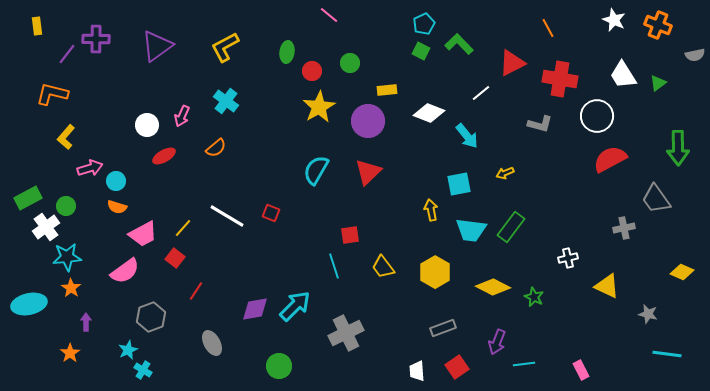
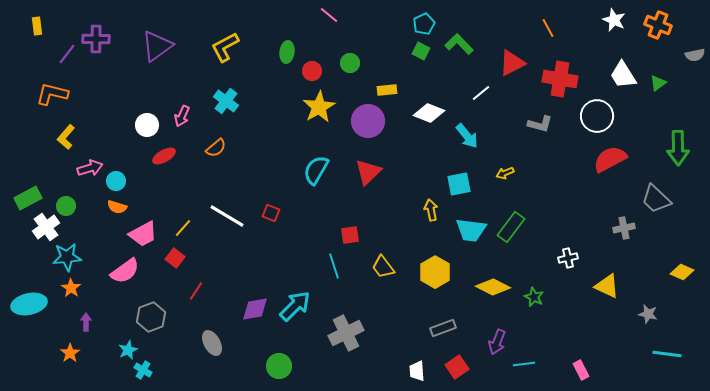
gray trapezoid at (656, 199): rotated 12 degrees counterclockwise
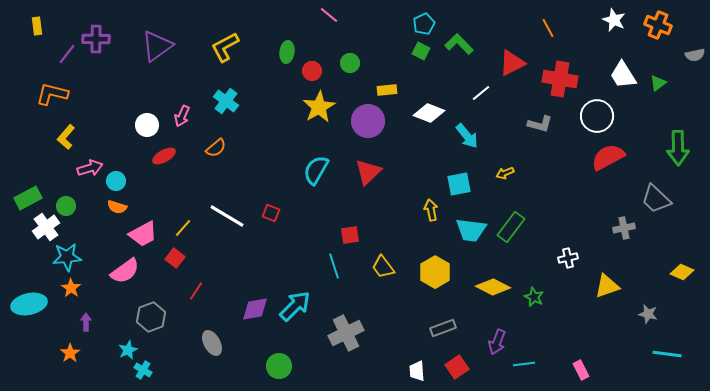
red semicircle at (610, 159): moved 2 px left, 2 px up
yellow triangle at (607, 286): rotated 44 degrees counterclockwise
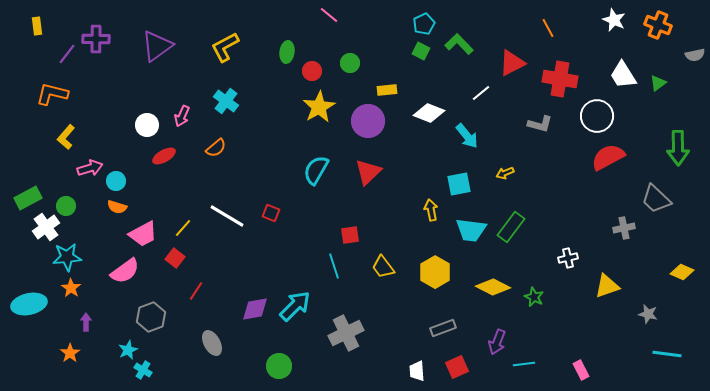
red square at (457, 367): rotated 10 degrees clockwise
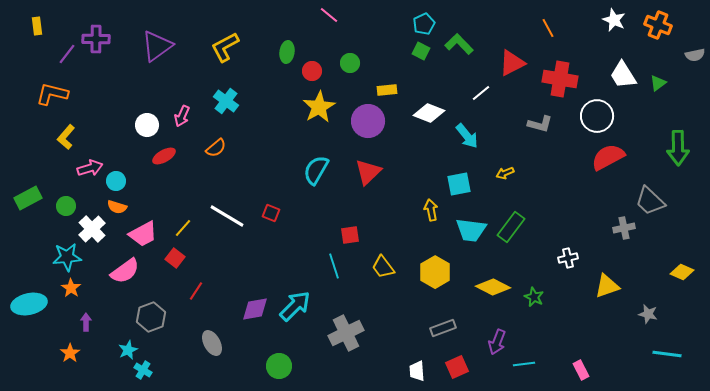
gray trapezoid at (656, 199): moved 6 px left, 2 px down
white cross at (46, 227): moved 46 px right, 2 px down; rotated 8 degrees counterclockwise
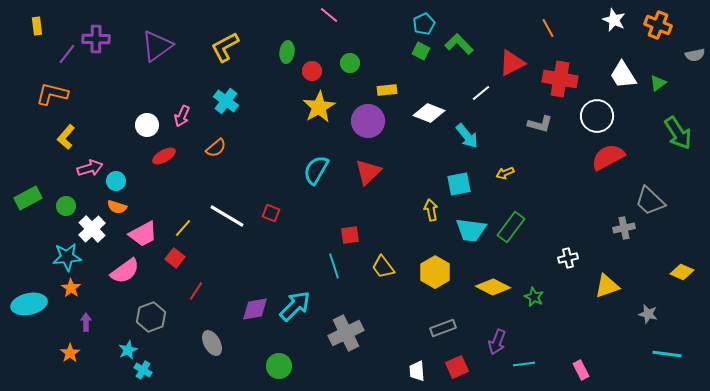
green arrow at (678, 148): moved 15 px up; rotated 32 degrees counterclockwise
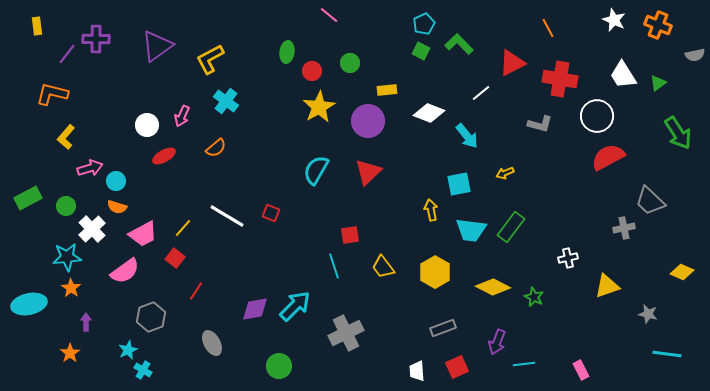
yellow L-shape at (225, 47): moved 15 px left, 12 px down
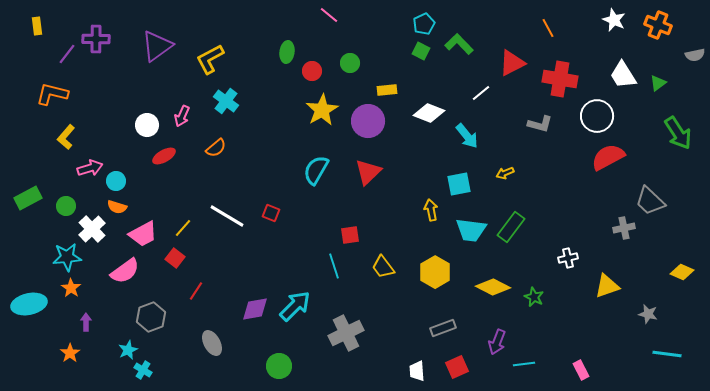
yellow star at (319, 107): moved 3 px right, 3 px down
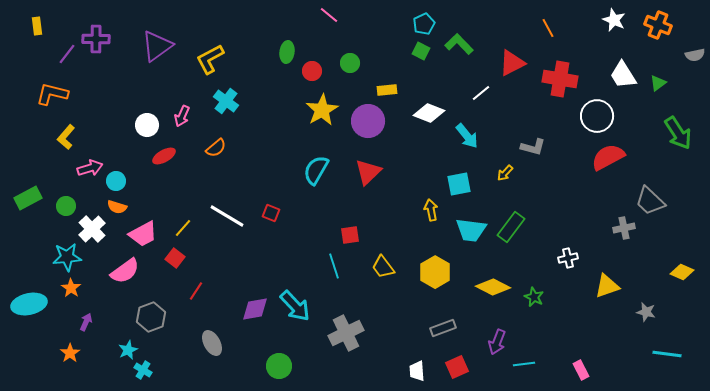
gray L-shape at (540, 124): moved 7 px left, 23 px down
yellow arrow at (505, 173): rotated 24 degrees counterclockwise
cyan arrow at (295, 306): rotated 92 degrees clockwise
gray star at (648, 314): moved 2 px left, 2 px up
purple arrow at (86, 322): rotated 24 degrees clockwise
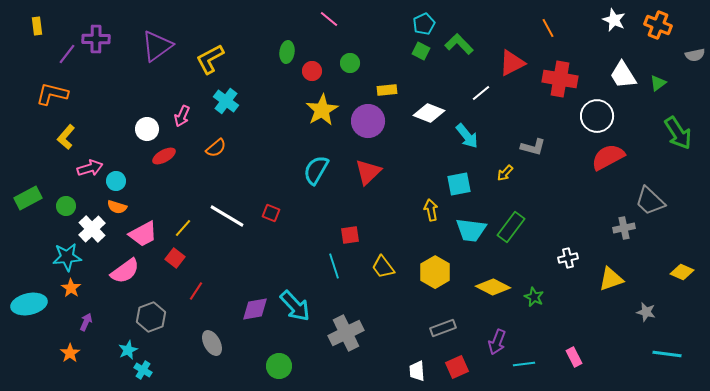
pink line at (329, 15): moved 4 px down
white circle at (147, 125): moved 4 px down
yellow triangle at (607, 286): moved 4 px right, 7 px up
pink rectangle at (581, 370): moved 7 px left, 13 px up
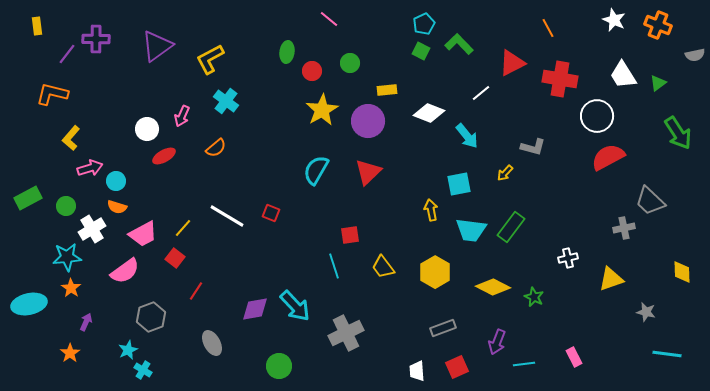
yellow L-shape at (66, 137): moved 5 px right, 1 px down
white cross at (92, 229): rotated 12 degrees clockwise
yellow diamond at (682, 272): rotated 65 degrees clockwise
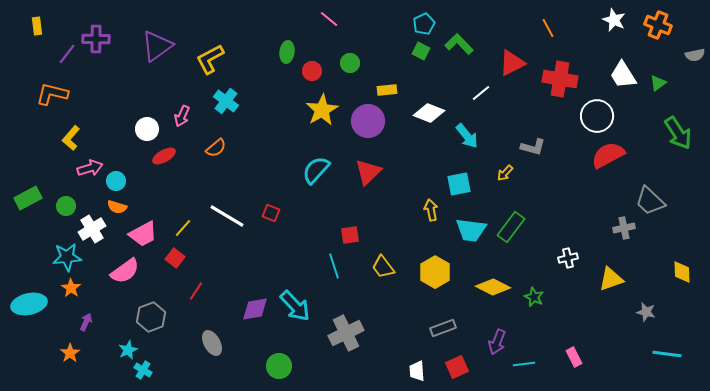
red semicircle at (608, 157): moved 2 px up
cyan semicircle at (316, 170): rotated 12 degrees clockwise
